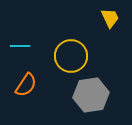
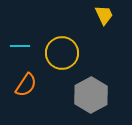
yellow trapezoid: moved 6 px left, 3 px up
yellow circle: moved 9 px left, 3 px up
gray hexagon: rotated 20 degrees counterclockwise
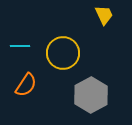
yellow circle: moved 1 px right
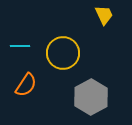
gray hexagon: moved 2 px down
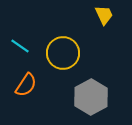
cyan line: rotated 36 degrees clockwise
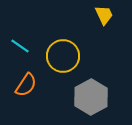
yellow circle: moved 3 px down
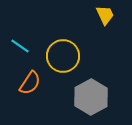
yellow trapezoid: moved 1 px right
orange semicircle: moved 4 px right, 2 px up
